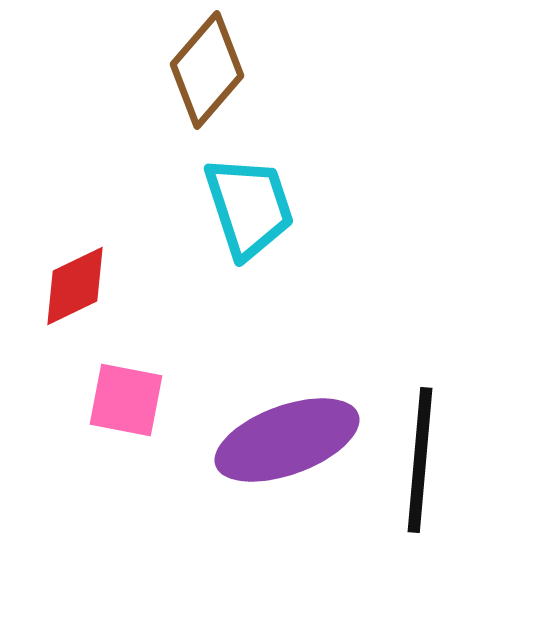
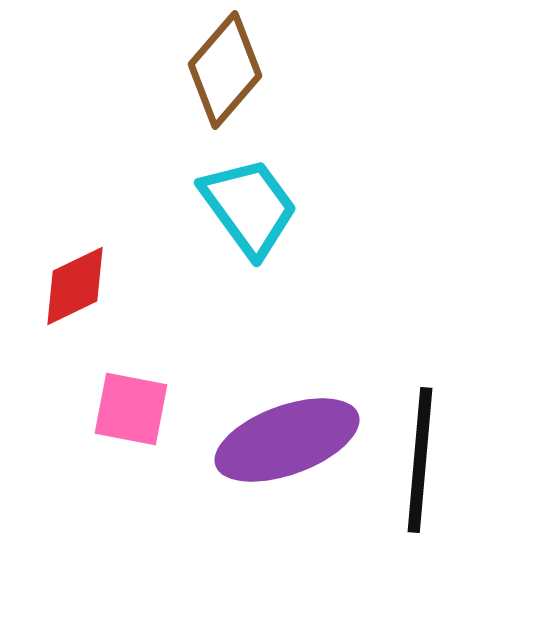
brown diamond: moved 18 px right
cyan trapezoid: rotated 18 degrees counterclockwise
pink square: moved 5 px right, 9 px down
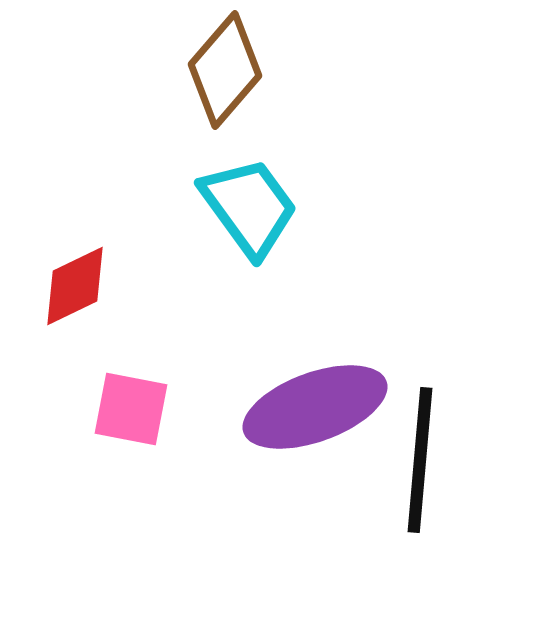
purple ellipse: moved 28 px right, 33 px up
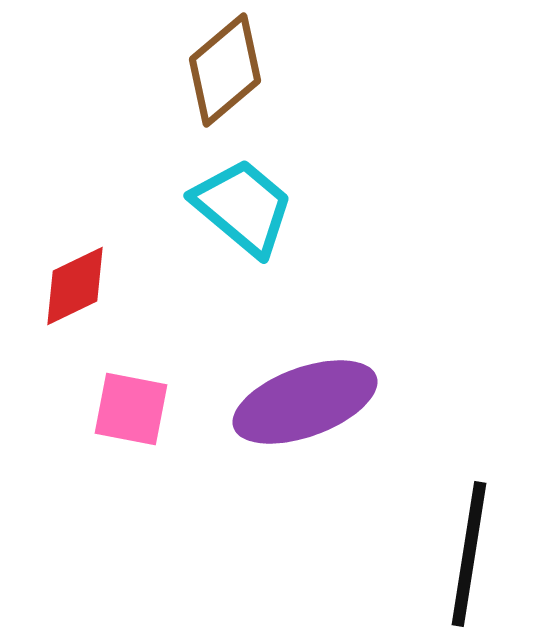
brown diamond: rotated 9 degrees clockwise
cyan trapezoid: moved 6 px left; rotated 14 degrees counterclockwise
purple ellipse: moved 10 px left, 5 px up
black line: moved 49 px right, 94 px down; rotated 4 degrees clockwise
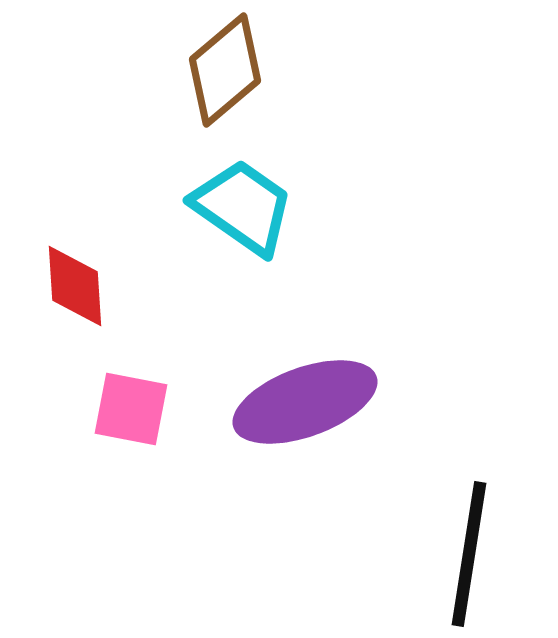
cyan trapezoid: rotated 5 degrees counterclockwise
red diamond: rotated 68 degrees counterclockwise
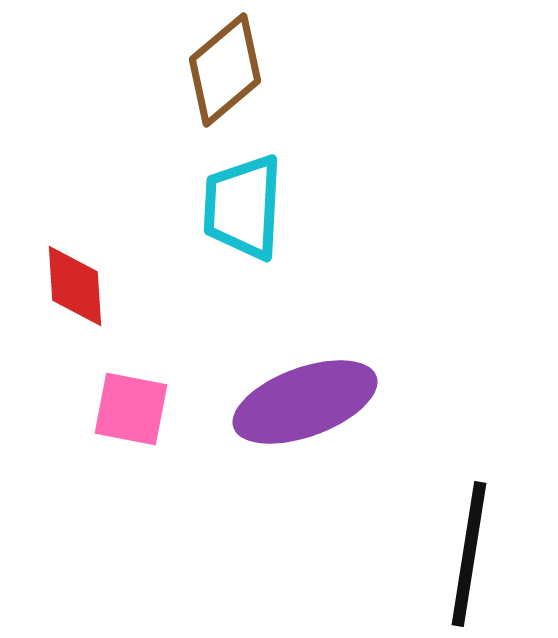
cyan trapezoid: rotated 122 degrees counterclockwise
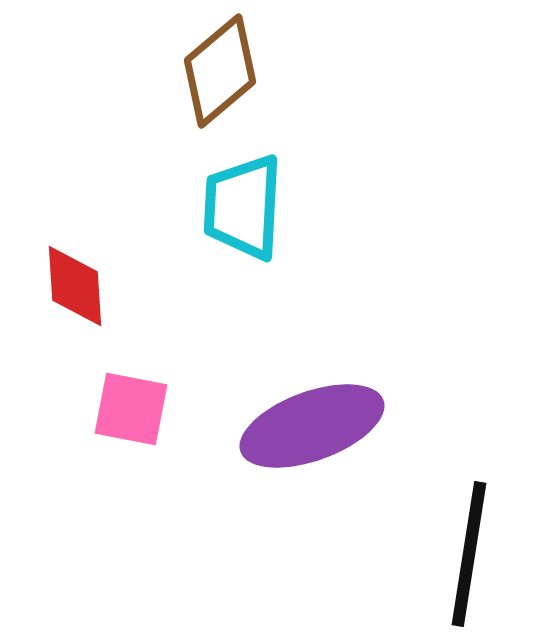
brown diamond: moved 5 px left, 1 px down
purple ellipse: moved 7 px right, 24 px down
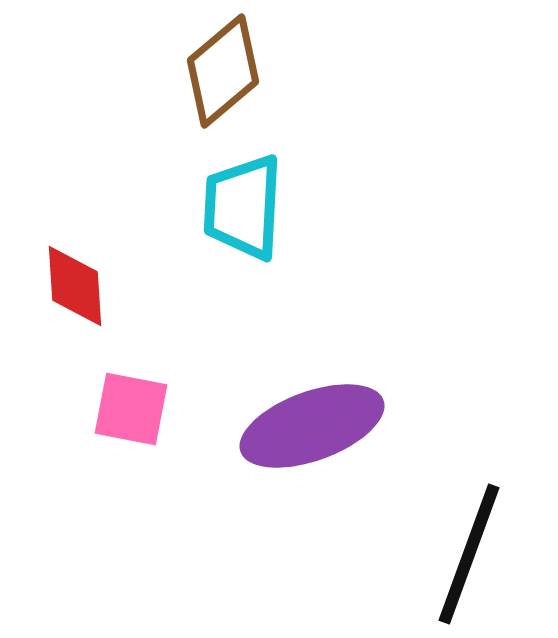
brown diamond: moved 3 px right
black line: rotated 11 degrees clockwise
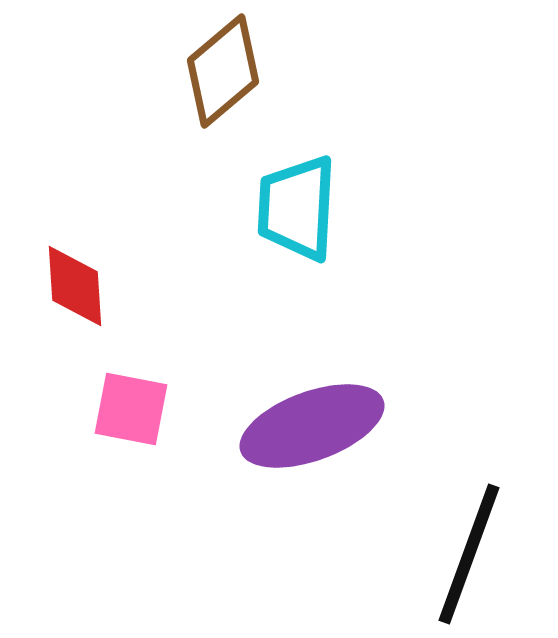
cyan trapezoid: moved 54 px right, 1 px down
